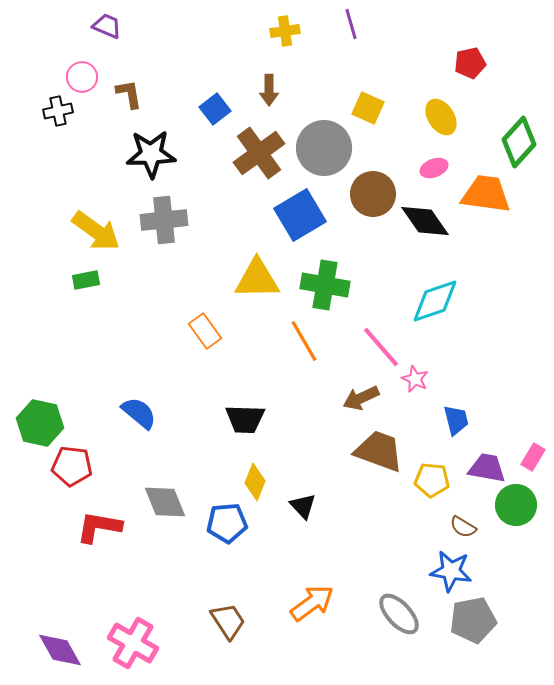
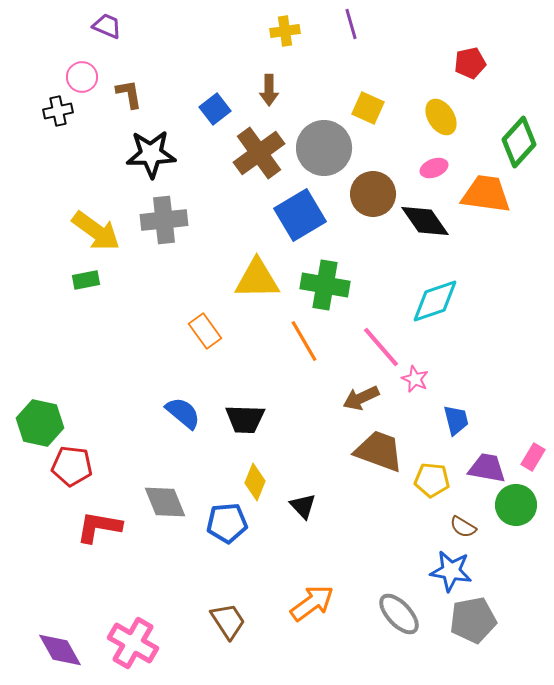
blue semicircle at (139, 413): moved 44 px right
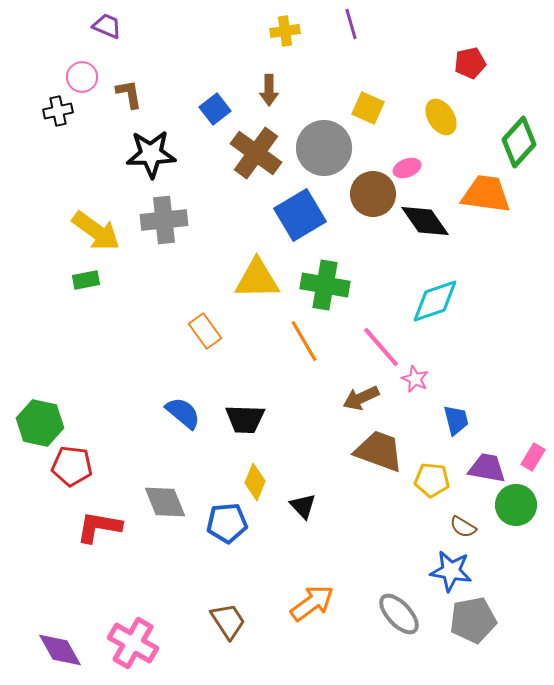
brown cross at (259, 153): moved 3 px left; rotated 18 degrees counterclockwise
pink ellipse at (434, 168): moved 27 px left
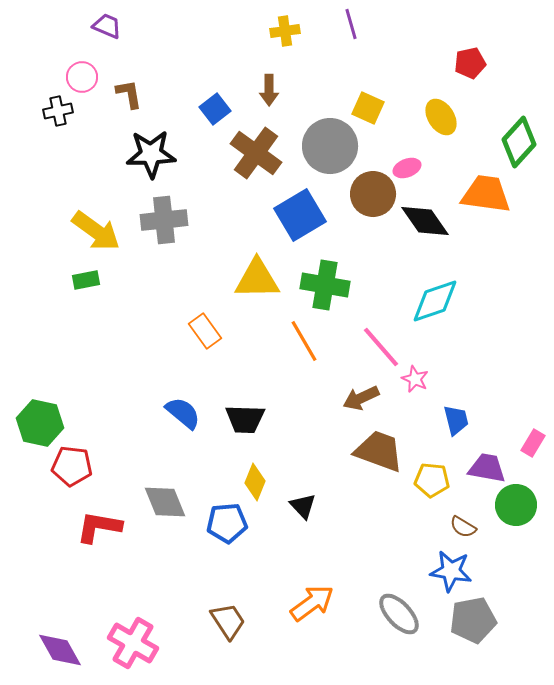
gray circle at (324, 148): moved 6 px right, 2 px up
pink rectangle at (533, 457): moved 14 px up
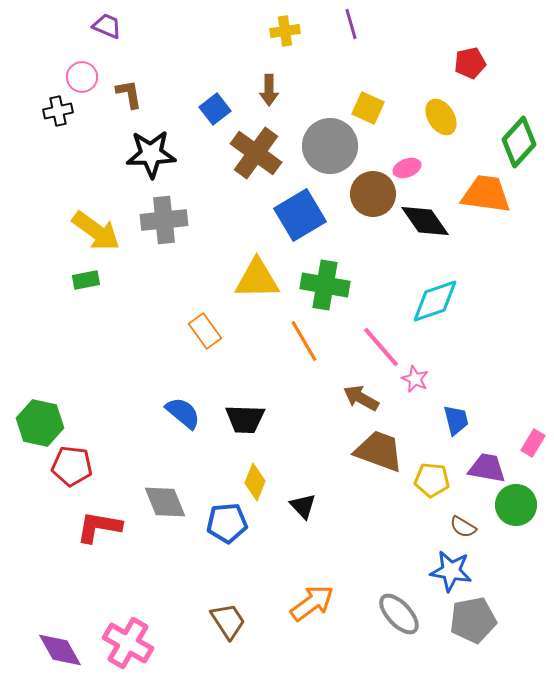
brown arrow at (361, 398): rotated 54 degrees clockwise
pink cross at (133, 643): moved 5 px left
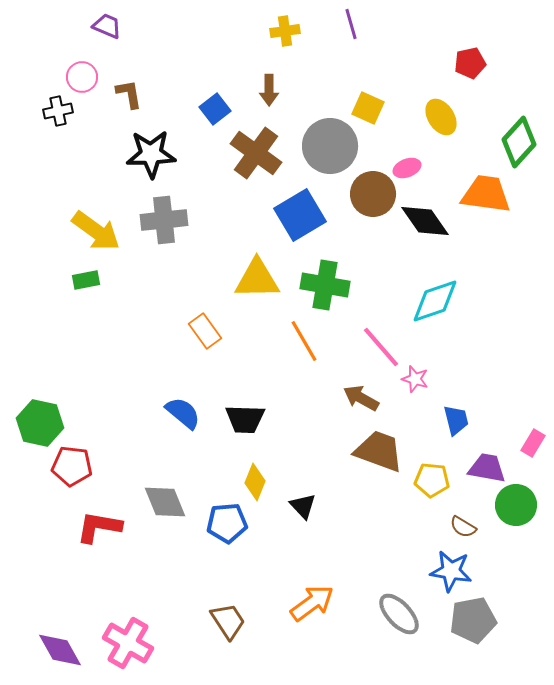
pink star at (415, 379): rotated 8 degrees counterclockwise
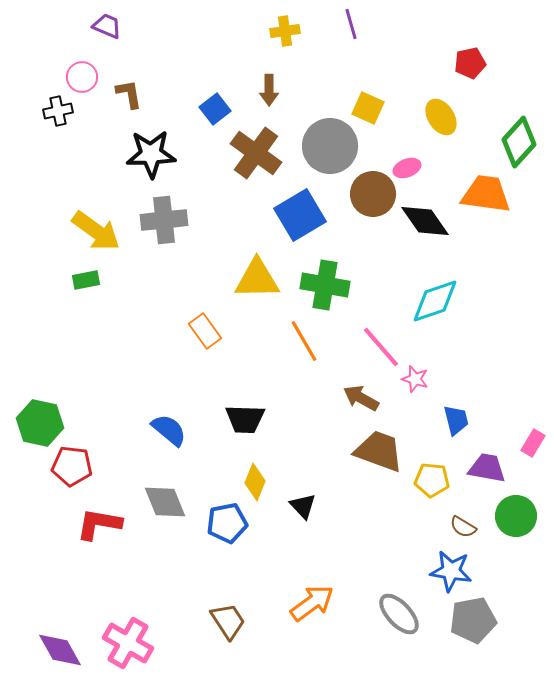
blue semicircle at (183, 413): moved 14 px left, 17 px down
green circle at (516, 505): moved 11 px down
blue pentagon at (227, 523): rotated 6 degrees counterclockwise
red L-shape at (99, 527): moved 3 px up
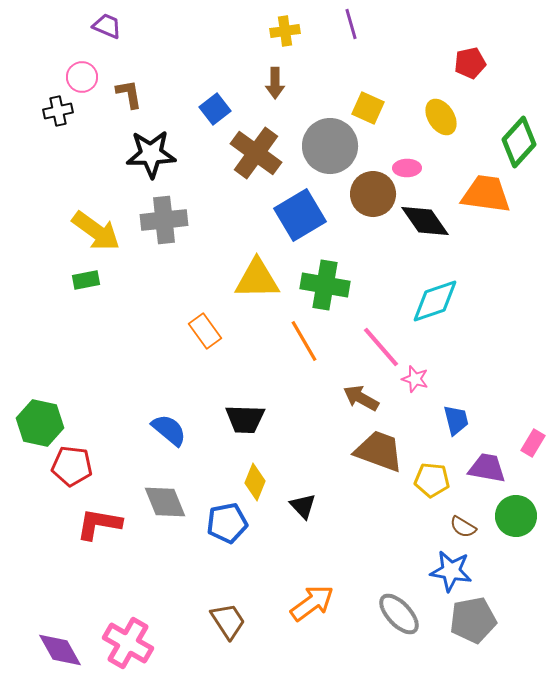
brown arrow at (269, 90): moved 6 px right, 7 px up
pink ellipse at (407, 168): rotated 20 degrees clockwise
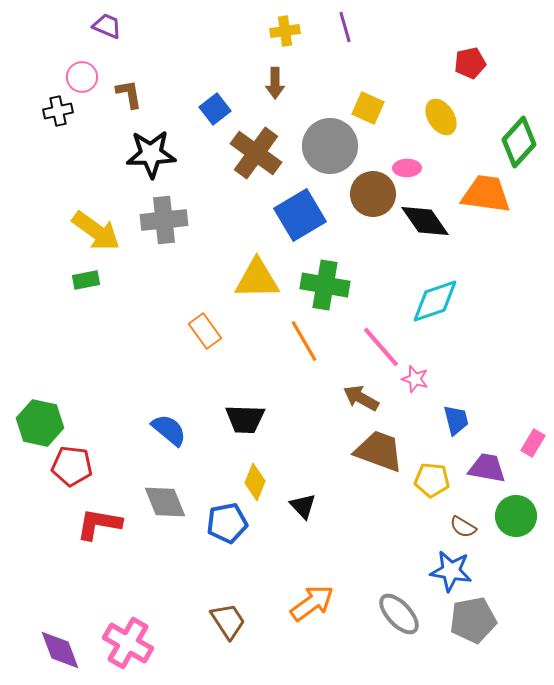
purple line at (351, 24): moved 6 px left, 3 px down
purple diamond at (60, 650): rotated 9 degrees clockwise
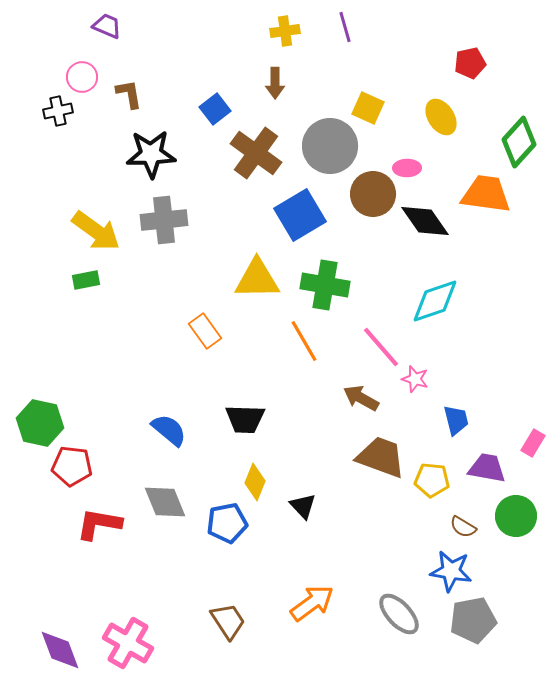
brown trapezoid at (379, 451): moved 2 px right, 6 px down
